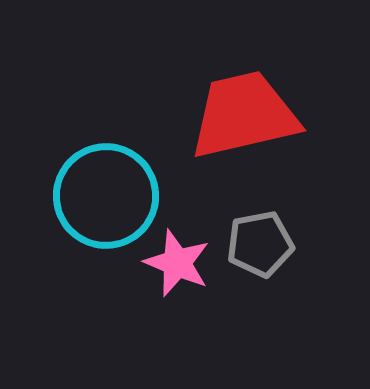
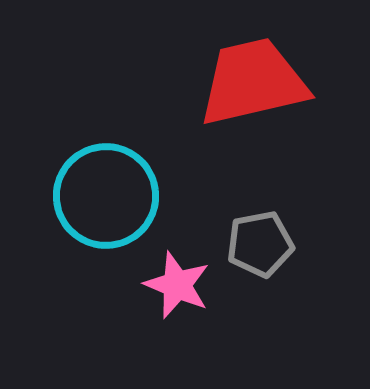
red trapezoid: moved 9 px right, 33 px up
pink star: moved 22 px down
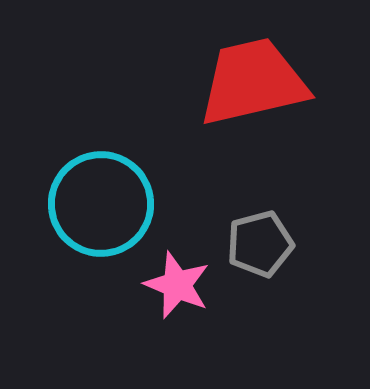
cyan circle: moved 5 px left, 8 px down
gray pentagon: rotated 4 degrees counterclockwise
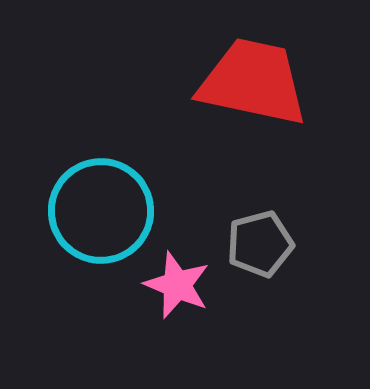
red trapezoid: rotated 25 degrees clockwise
cyan circle: moved 7 px down
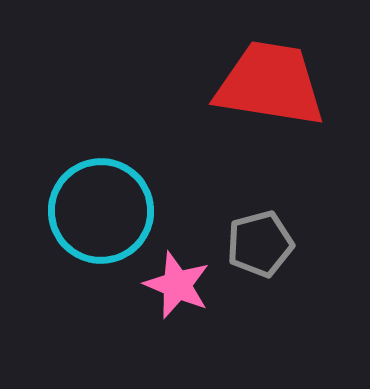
red trapezoid: moved 17 px right, 2 px down; rotated 3 degrees counterclockwise
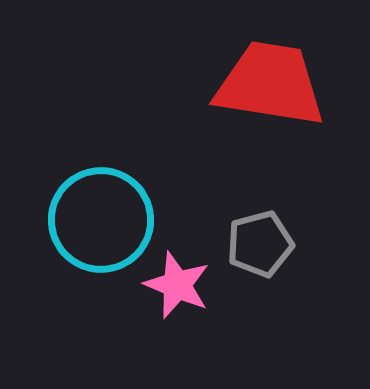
cyan circle: moved 9 px down
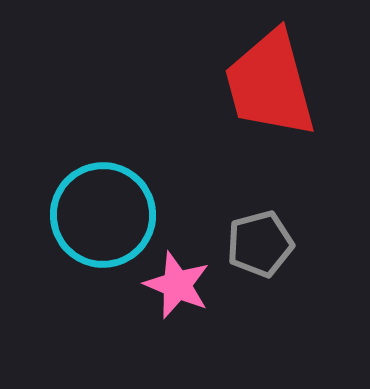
red trapezoid: rotated 114 degrees counterclockwise
cyan circle: moved 2 px right, 5 px up
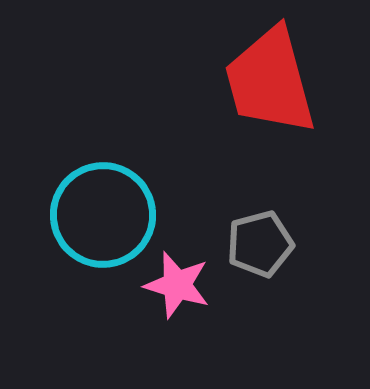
red trapezoid: moved 3 px up
pink star: rotated 6 degrees counterclockwise
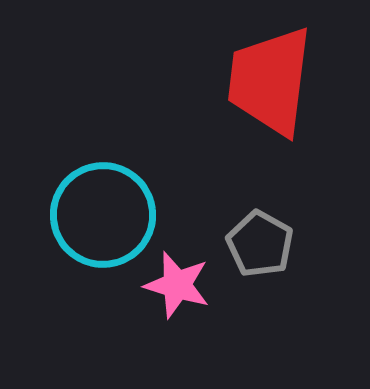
red trapezoid: rotated 22 degrees clockwise
gray pentagon: rotated 28 degrees counterclockwise
